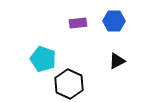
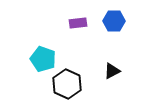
black triangle: moved 5 px left, 10 px down
black hexagon: moved 2 px left
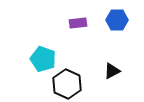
blue hexagon: moved 3 px right, 1 px up
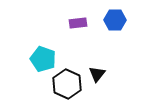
blue hexagon: moved 2 px left
black triangle: moved 15 px left, 3 px down; rotated 24 degrees counterclockwise
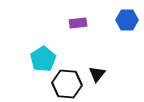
blue hexagon: moved 12 px right
cyan pentagon: rotated 20 degrees clockwise
black hexagon: rotated 20 degrees counterclockwise
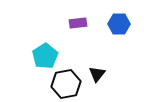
blue hexagon: moved 8 px left, 4 px down
cyan pentagon: moved 2 px right, 3 px up
black hexagon: moved 1 px left; rotated 16 degrees counterclockwise
